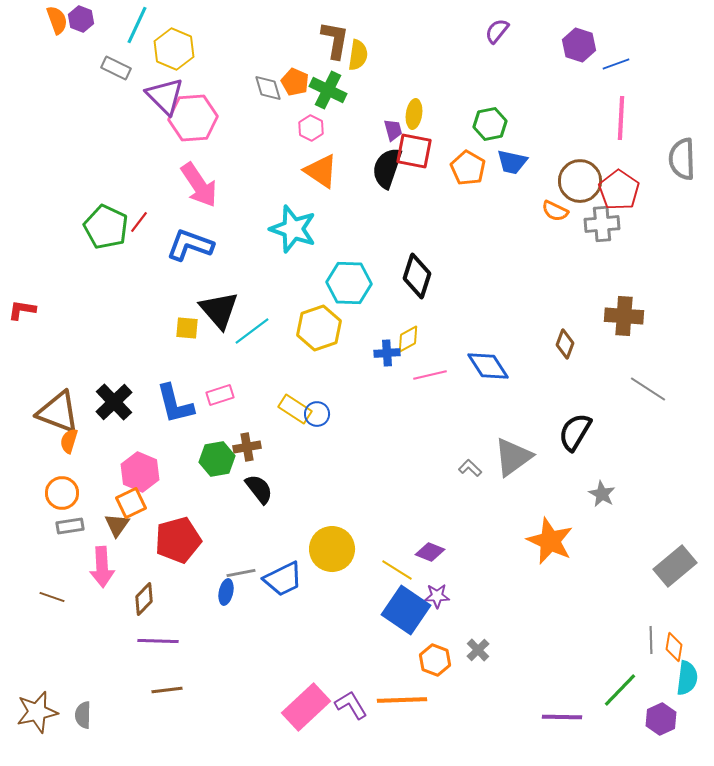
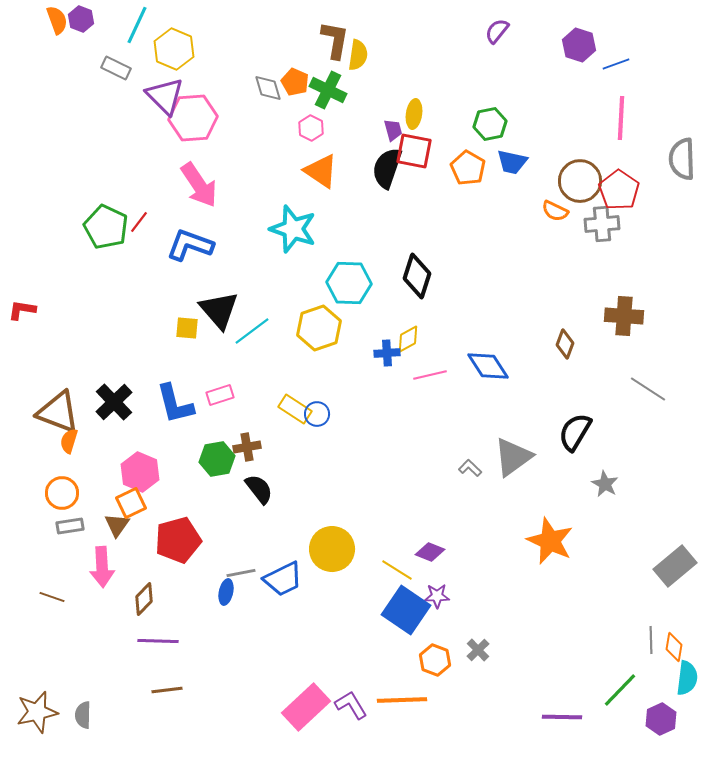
gray star at (602, 494): moved 3 px right, 10 px up
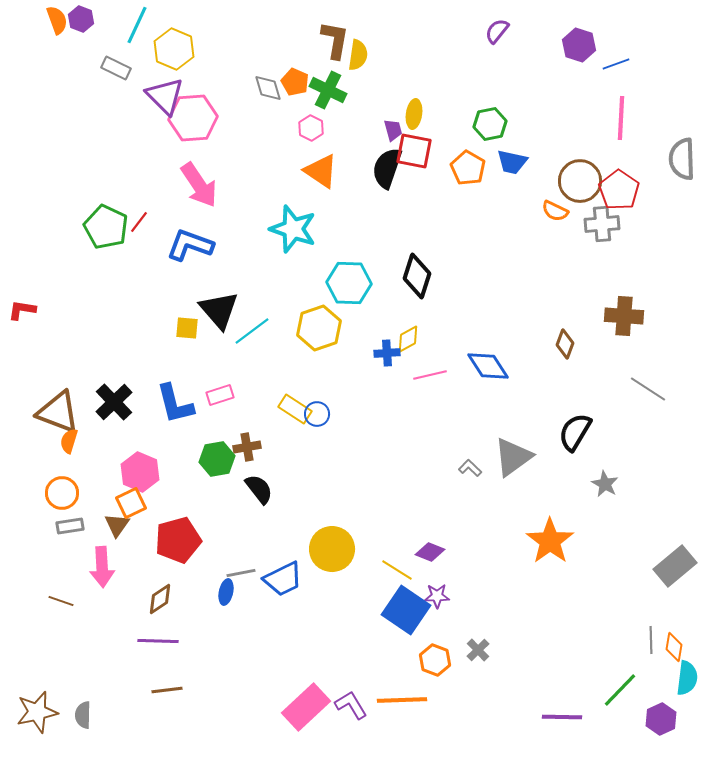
orange star at (550, 541): rotated 12 degrees clockwise
brown line at (52, 597): moved 9 px right, 4 px down
brown diamond at (144, 599): moved 16 px right; rotated 12 degrees clockwise
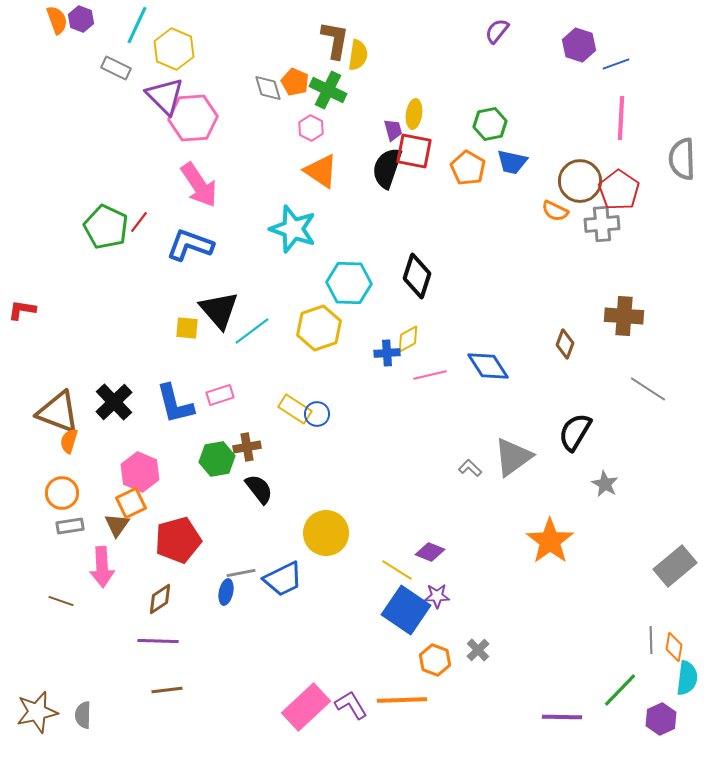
yellow circle at (332, 549): moved 6 px left, 16 px up
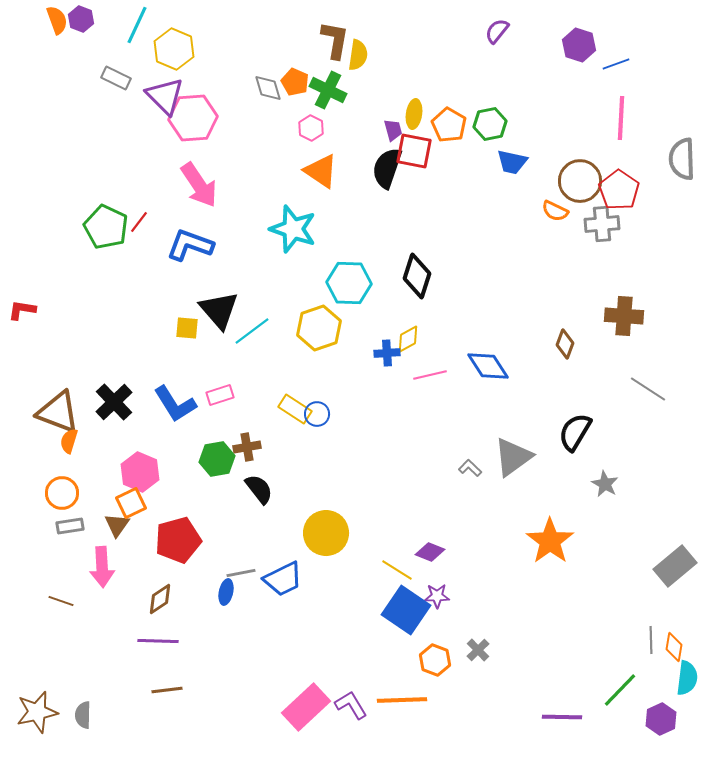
gray rectangle at (116, 68): moved 10 px down
orange pentagon at (468, 168): moved 19 px left, 43 px up
blue L-shape at (175, 404): rotated 18 degrees counterclockwise
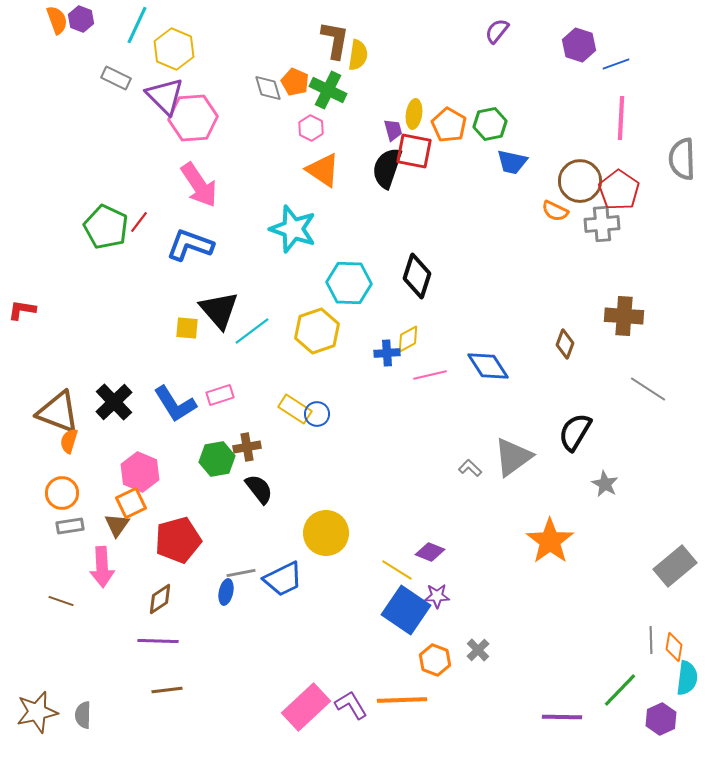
orange triangle at (321, 171): moved 2 px right, 1 px up
yellow hexagon at (319, 328): moved 2 px left, 3 px down
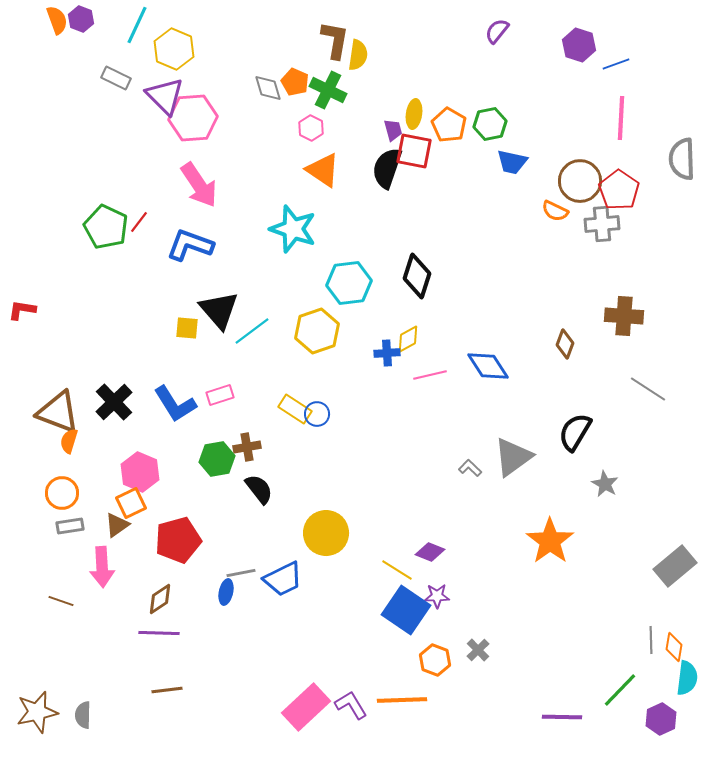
cyan hexagon at (349, 283): rotated 9 degrees counterclockwise
brown triangle at (117, 525): rotated 20 degrees clockwise
purple line at (158, 641): moved 1 px right, 8 px up
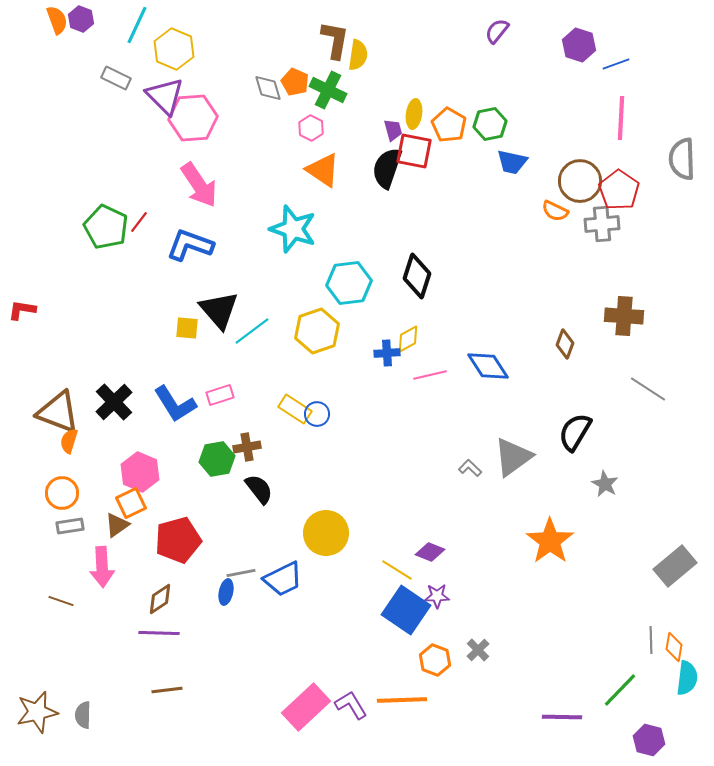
purple hexagon at (661, 719): moved 12 px left, 21 px down; rotated 20 degrees counterclockwise
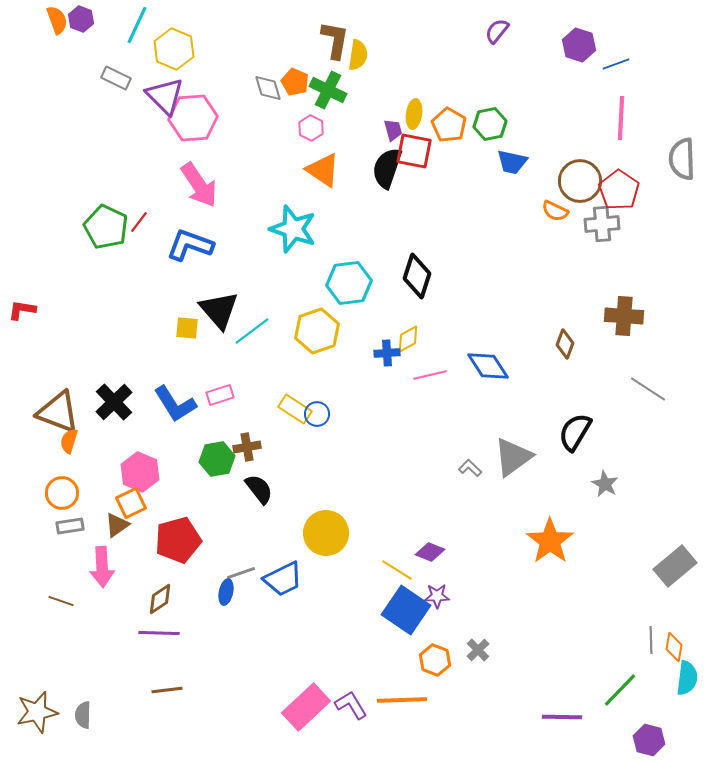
gray line at (241, 573): rotated 8 degrees counterclockwise
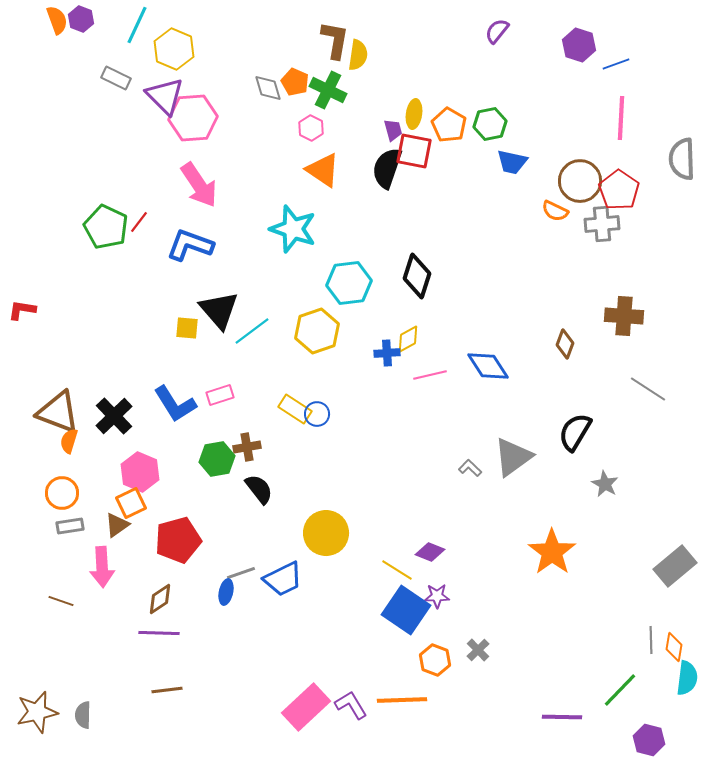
black cross at (114, 402): moved 14 px down
orange star at (550, 541): moved 2 px right, 11 px down
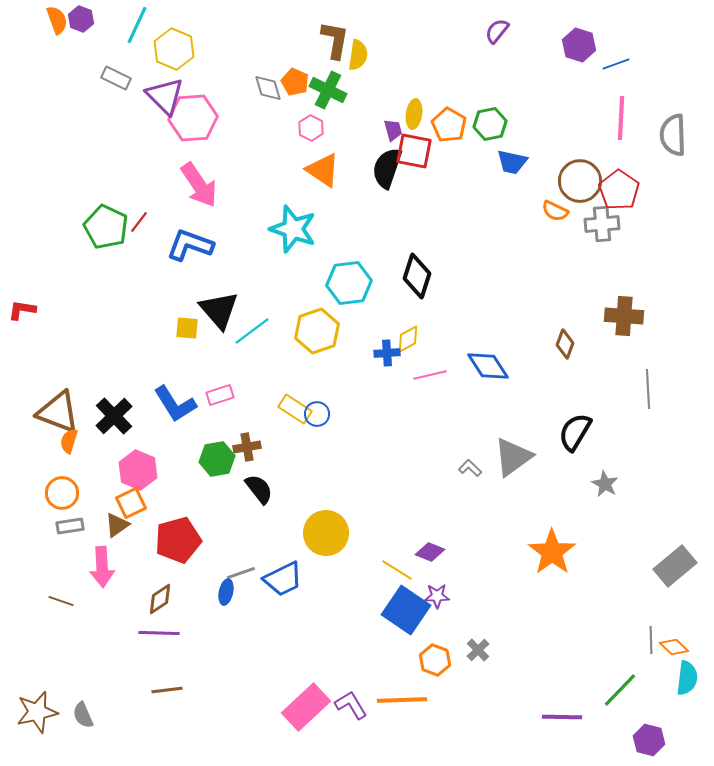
gray semicircle at (682, 159): moved 9 px left, 24 px up
gray line at (648, 389): rotated 54 degrees clockwise
pink hexagon at (140, 472): moved 2 px left, 2 px up
orange diamond at (674, 647): rotated 56 degrees counterclockwise
gray semicircle at (83, 715): rotated 24 degrees counterclockwise
